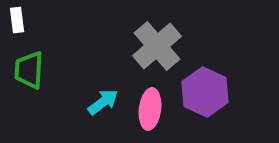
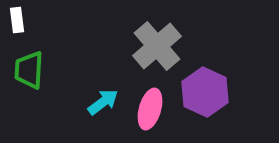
pink ellipse: rotated 9 degrees clockwise
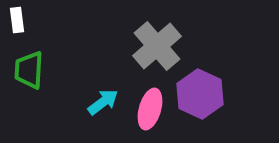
purple hexagon: moved 5 px left, 2 px down
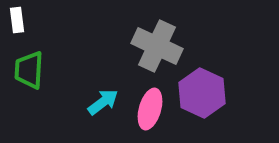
gray cross: rotated 24 degrees counterclockwise
purple hexagon: moved 2 px right, 1 px up
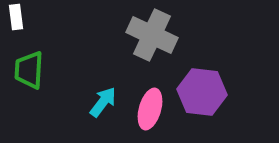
white rectangle: moved 1 px left, 3 px up
gray cross: moved 5 px left, 11 px up
purple hexagon: moved 1 px up; rotated 18 degrees counterclockwise
cyan arrow: rotated 16 degrees counterclockwise
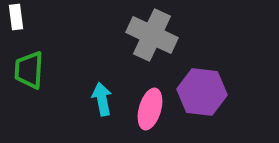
cyan arrow: moved 1 px left, 3 px up; rotated 48 degrees counterclockwise
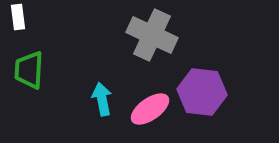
white rectangle: moved 2 px right
pink ellipse: rotated 39 degrees clockwise
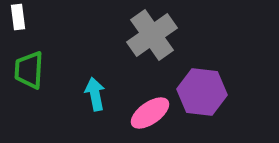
gray cross: rotated 30 degrees clockwise
cyan arrow: moved 7 px left, 5 px up
pink ellipse: moved 4 px down
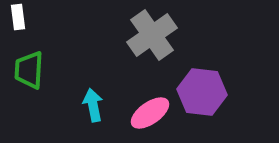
cyan arrow: moved 2 px left, 11 px down
